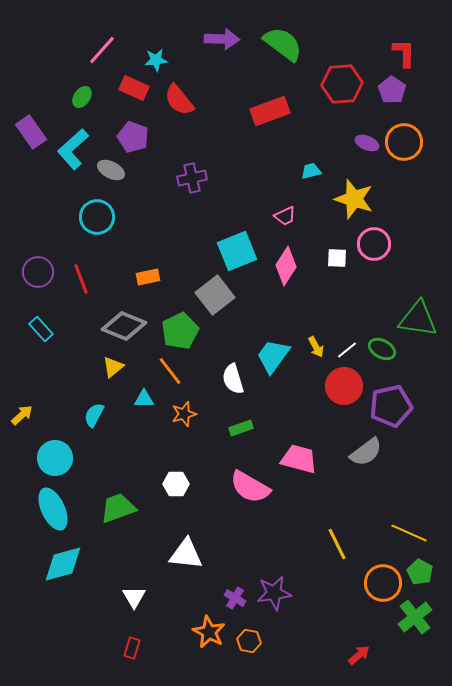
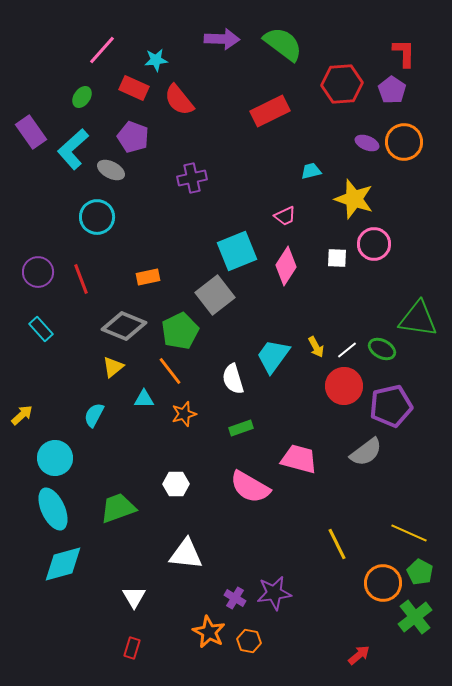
red rectangle at (270, 111): rotated 6 degrees counterclockwise
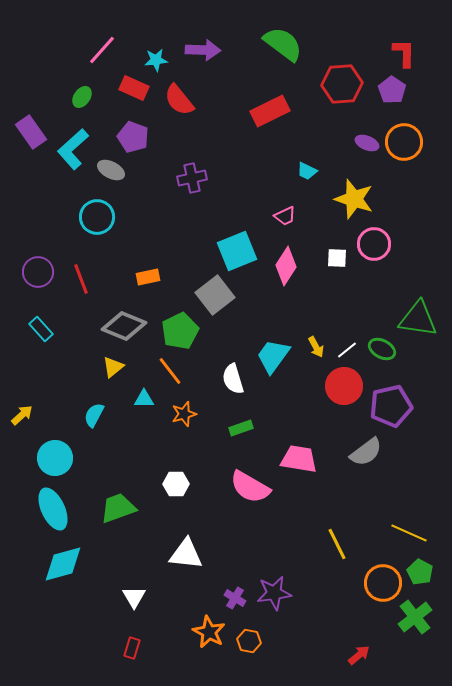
purple arrow at (222, 39): moved 19 px left, 11 px down
cyan trapezoid at (311, 171): moved 4 px left; rotated 140 degrees counterclockwise
pink trapezoid at (299, 459): rotated 6 degrees counterclockwise
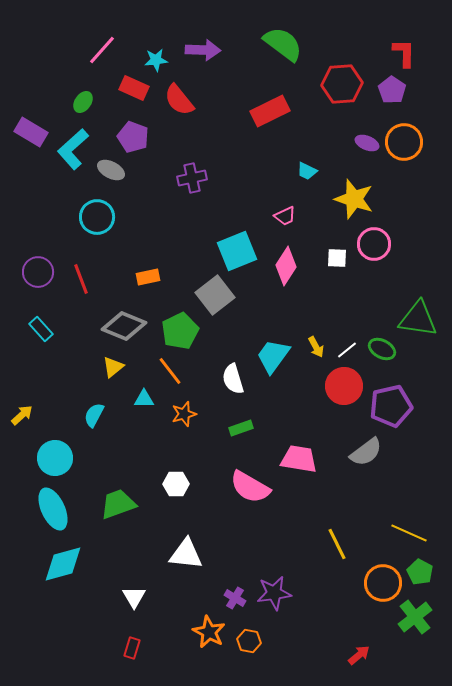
green ellipse at (82, 97): moved 1 px right, 5 px down
purple rectangle at (31, 132): rotated 24 degrees counterclockwise
green trapezoid at (118, 508): moved 4 px up
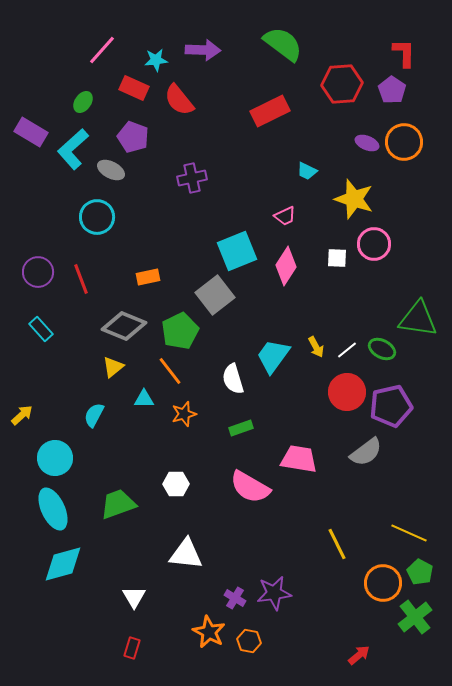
red circle at (344, 386): moved 3 px right, 6 px down
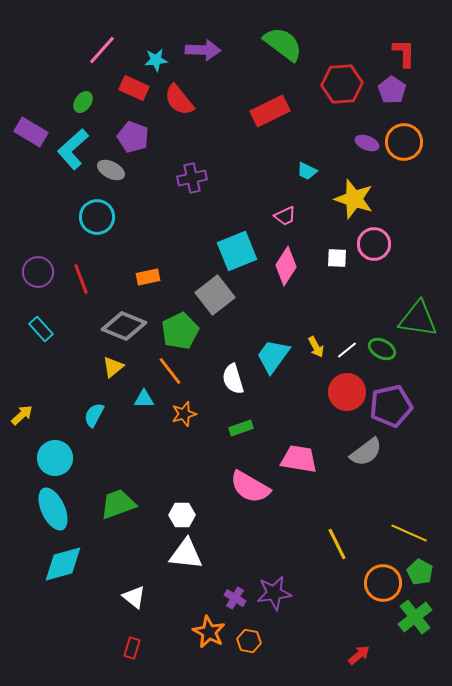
white hexagon at (176, 484): moved 6 px right, 31 px down
white triangle at (134, 597): rotated 20 degrees counterclockwise
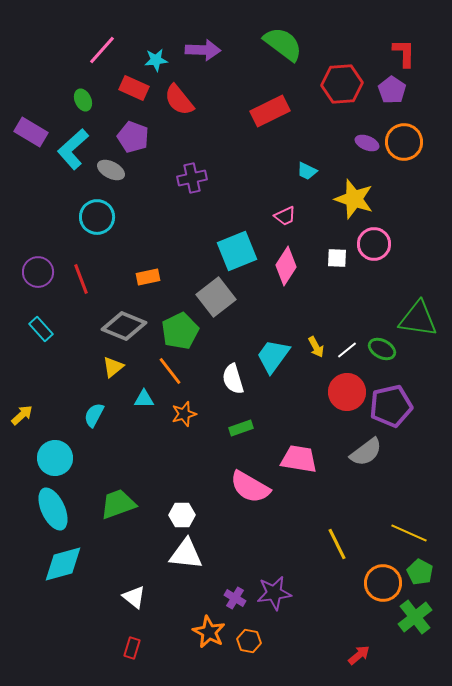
green ellipse at (83, 102): moved 2 px up; rotated 60 degrees counterclockwise
gray square at (215, 295): moved 1 px right, 2 px down
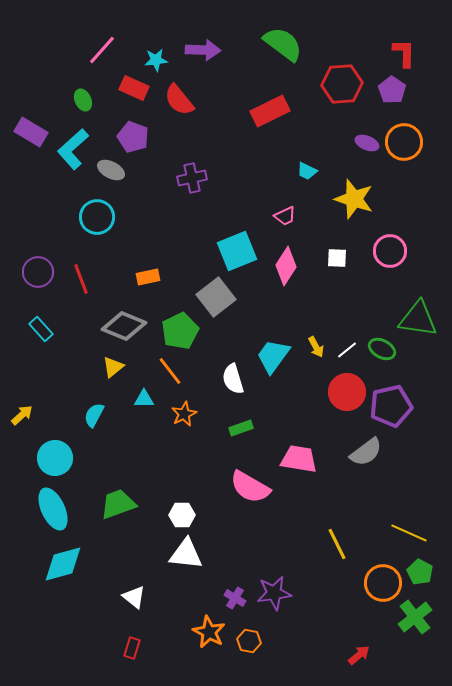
pink circle at (374, 244): moved 16 px right, 7 px down
orange star at (184, 414): rotated 10 degrees counterclockwise
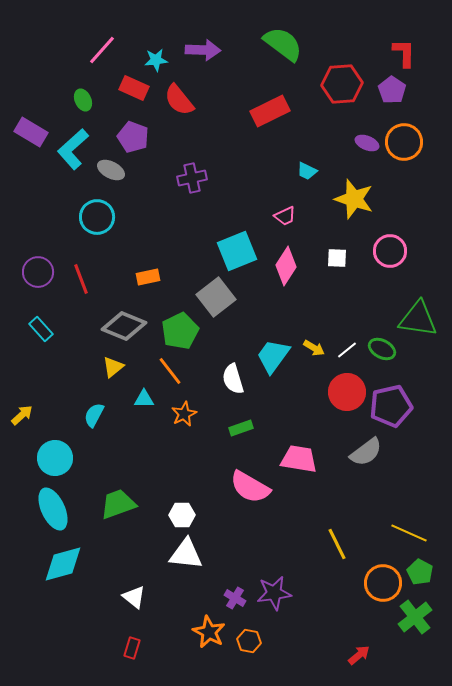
yellow arrow at (316, 347): moved 2 px left, 1 px down; rotated 30 degrees counterclockwise
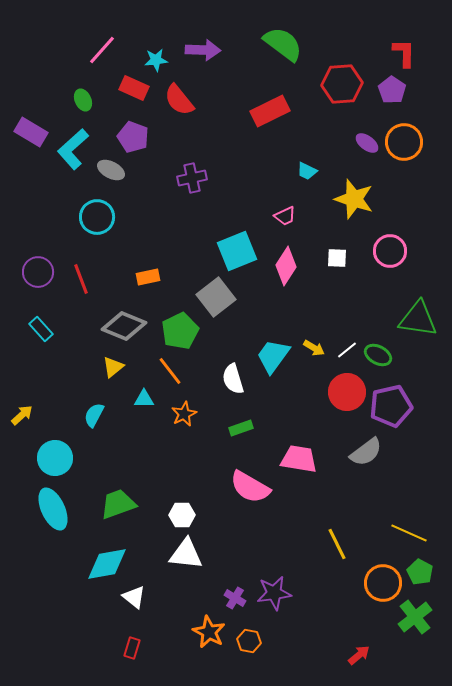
purple ellipse at (367, 143): rotated 15 degrees clockwise
green ellipse at (382, 349): moved 4 px left, 6 px down
cyan diamond at (63, 564): moved 44 px right; rotated 6 degrees clockwise
